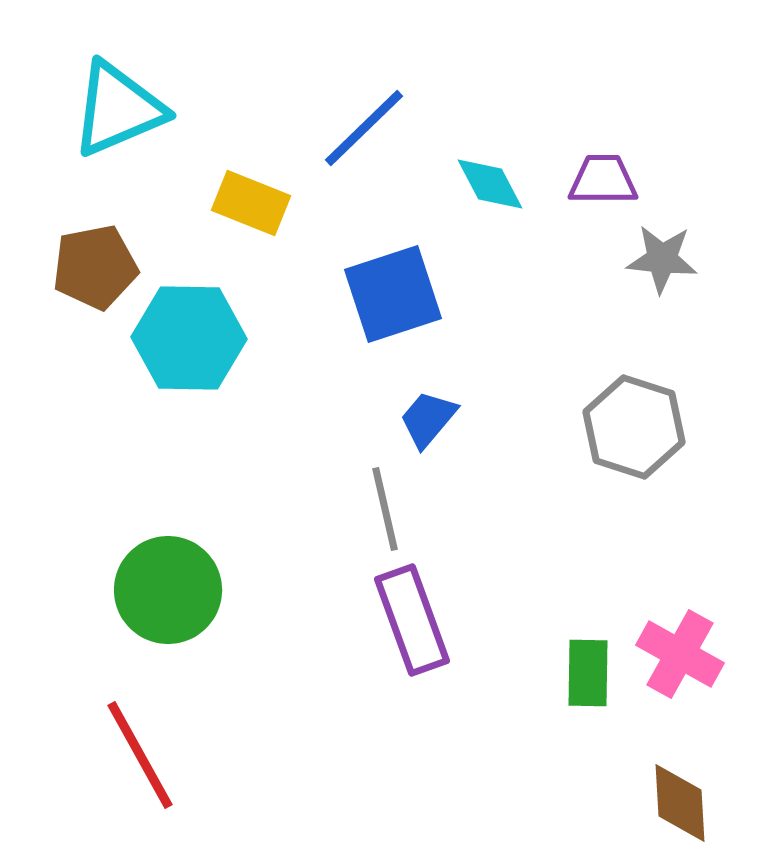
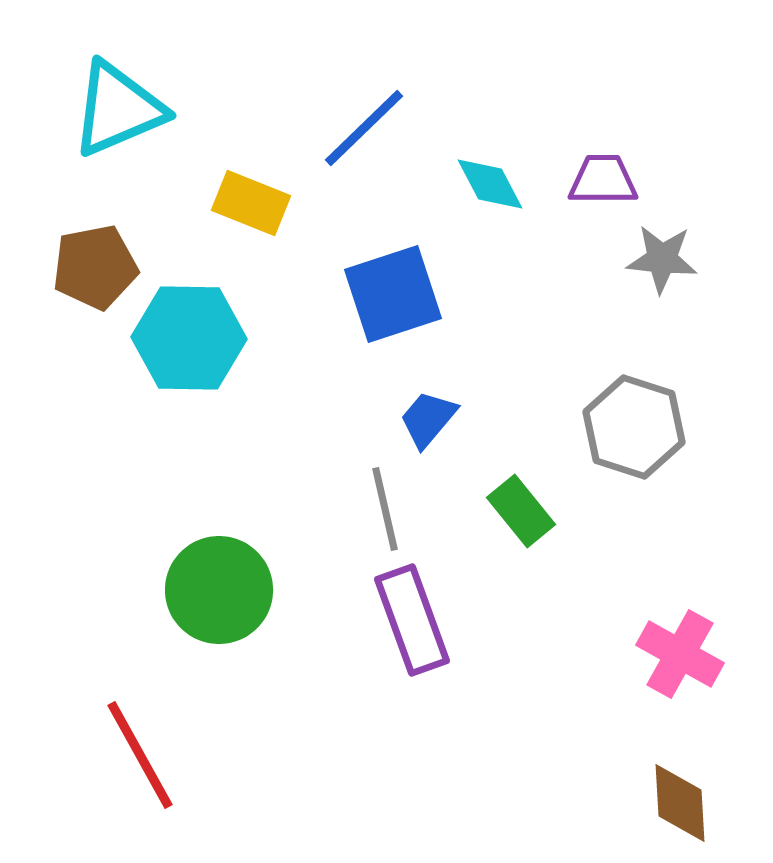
green circle: moved 51 px right
green rectangle: moved 67 px left, 162 px up; rotated 40 degrees counterclockwise
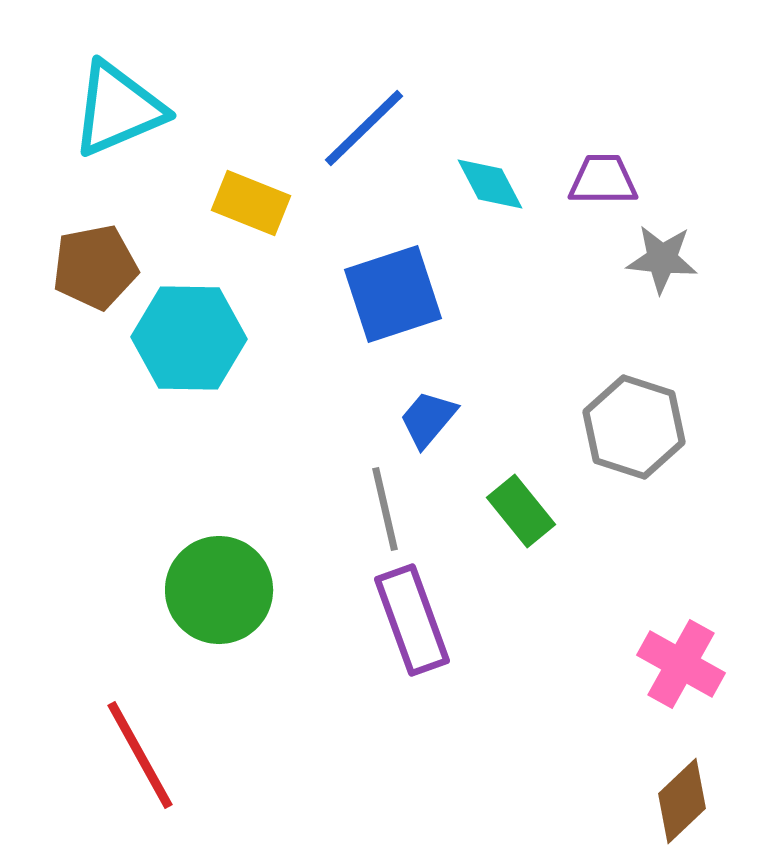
pink cross: moved 1 px right, 10 px down
brown diamond: moved 2 px right, 2 px up; rotated 50 degrees clockwise
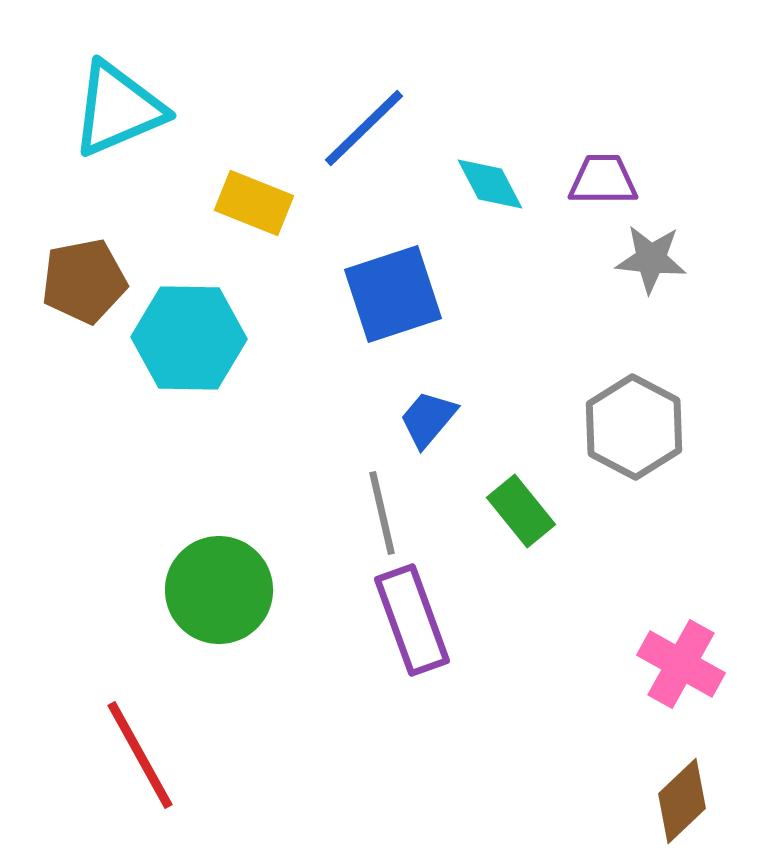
yellow rectangle: moved 3 px right
gray star: moved 11 px left
brown pentagon: moved 11 px left, 14 px down
gray hexagon: rotated 10 degrees clockwise
gray line: moved 3 px left, 4 px down
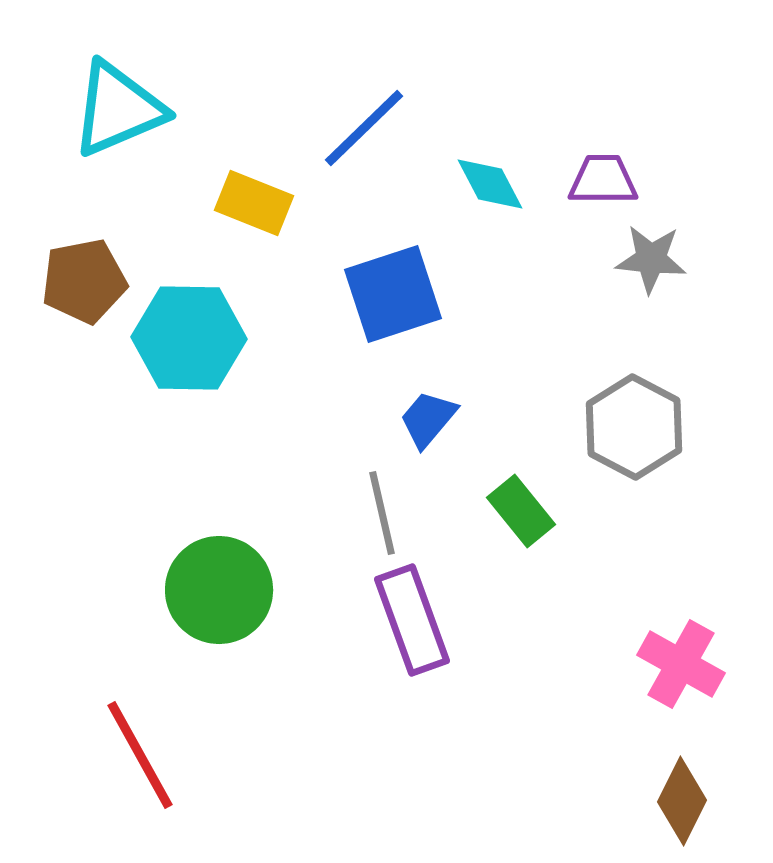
brown diamond: rotated 20 degrees counterclockwise
